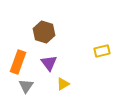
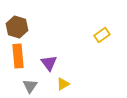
brown hexagon: moved 27 px left, 5 px up
yellow rectangle: moved 16 px up; rotated 21 degrees counterclockwise
orange rectangle: moved 6 px up; rotated 25 degrees counterclockwise
gray triangle: moved 4 px right
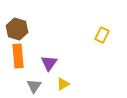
brown hexagon: moved 2 px down
yellow rectangle: rotated 28 degrees counterclockwise
purple triangle: rotated 12 degrees clockwise
gray triangle: moved 4 px right
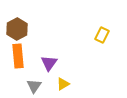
brown hexagon: rotated 15 degrees clockwise
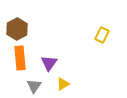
orange rectangle: moved 2 px right, 2 px down
